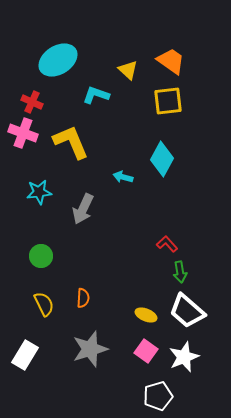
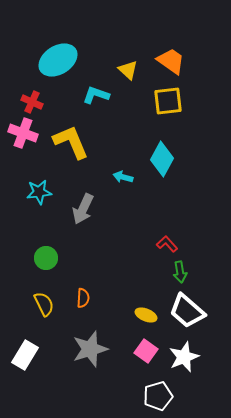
green circle: moved 5 px right, 2 px down
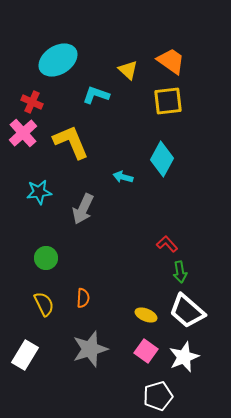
pink cross: rotated 28 degrees clockwise
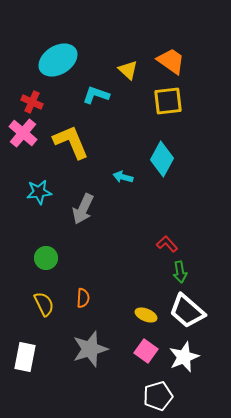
pink cross: rotated 8 degrees counterclockwise
white rectangle: moved 2 px down; rotated 20 degrees counterclockwise
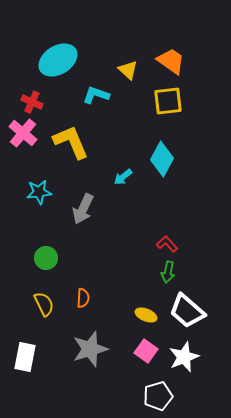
cyan arrow: rotated 54 degrees counterclockwise
green arrow: moved 12 px left; rotated 20 degrees clockwise
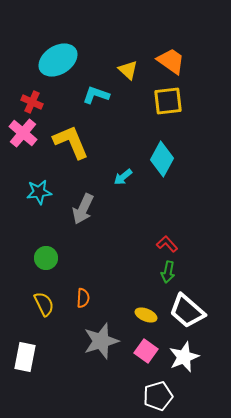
gray star: moved 11 px right, 8 px up
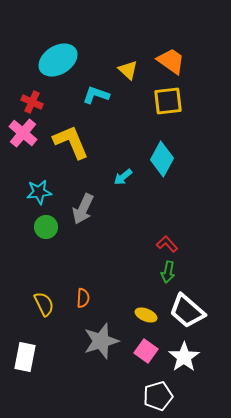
green circle: moved 31 px up
white star: rotated 12 degrees counterclockwise
